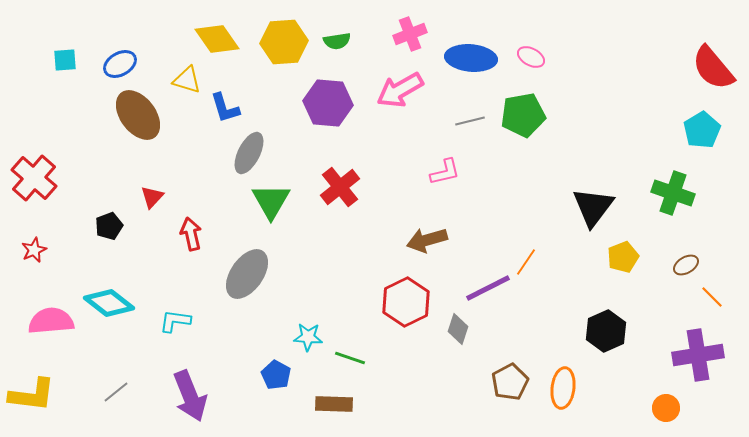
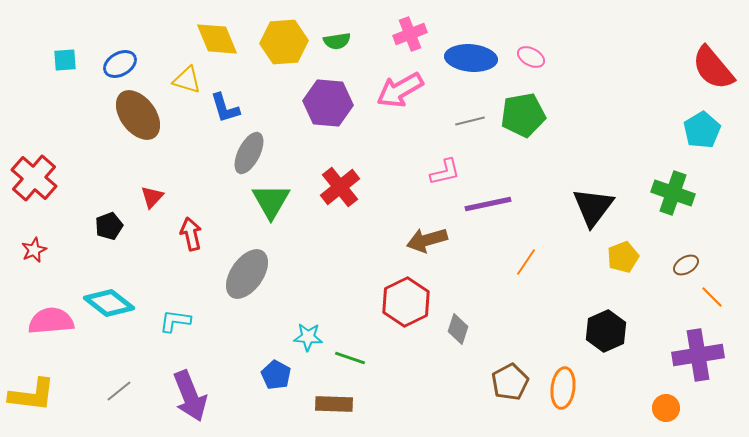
yellow diamond at (217, 39): rotated 12 degrees clockwise
purple line at (488, 288): moved 84 px up; rotated 15 degrees clockwise
gray line at (116, 392): moved 3 px right, 1 px up
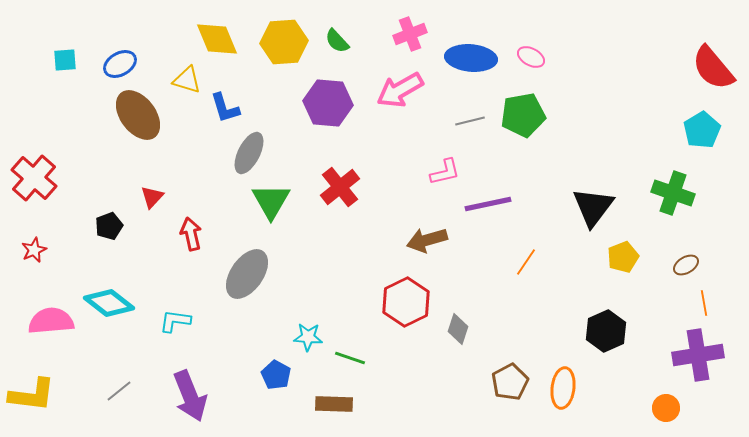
green semicircle at (337, 41): rotated 56 degrees clockwise
orange line at (712, 297): moved 8 px left, 6 px down; rotated 35 degrees clockwise
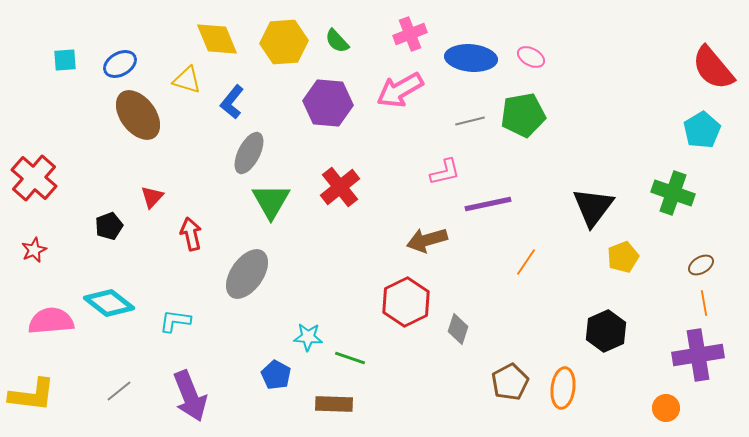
blue L-shape at (225, 108): moved 7 px right, 6 px up; rotated 56 degrees clockwise
brown ellipse at (686, 265): moved 15 px right
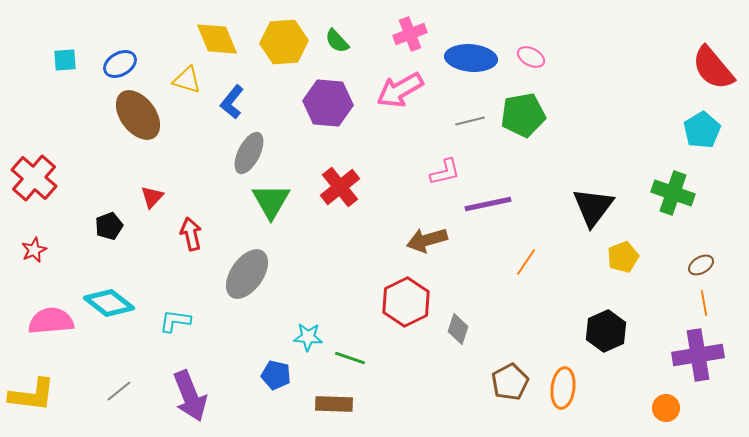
blue pentagon at (276, 375): rotated 16 degrees counterclockwise
